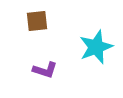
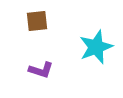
purple L-shape: moved 4 px left
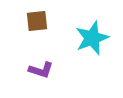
cyan star: moved 4 px left, 9 px up
